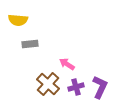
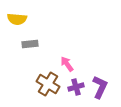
yellow semicircle: moved 1 px left, 1 px up
pink arrow: rotated 21 degrees clockwise
brown cross: rotated 10 degrees counterclockwise
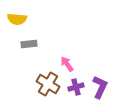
gray rectangle: moved 1 px left
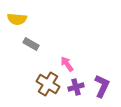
gray rectangle: moved 2 px right; rotated 35 degrees clockwise
purple L-shape: moved 2 px right, 1 px up
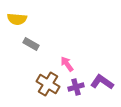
purple L-shape: moved 4 px up; rotated 80 degrees counterclockwise
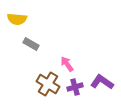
purple cross: moved 1 px left
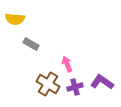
yellow semicircle: moved 2 px left
pink arrow: rotated 14 degrees clockwise
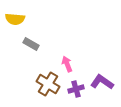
purple cross: moved 1 px right, 2 px down
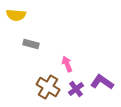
yellow semicircle: moved 1 px right, 4 px up
gray rectangle: rotated 14 degrees counterclockwise
brown cross: moved 3 px down
purple cross: rotated 21 degrees counterclockwise
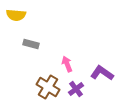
purple L-shape: moved 9 px up
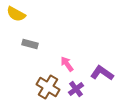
yellow semicircle: moved 1 px up; rotated 24 degrees clockwise
gray rectangle: moved 1 px left
pink arrow: rotated 14 degrees counterclockwise
